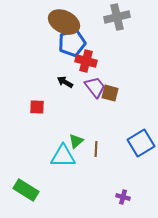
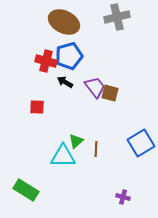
blue pentagon: moved 3 px left, 13 px down
red cross: moved 40 px left
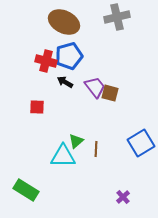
purple cross: rotated 32 degrees clockwise
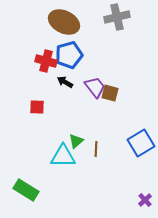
blue pentagon: moved 1 px up
purple cross: moved 22 px right, 3 px down
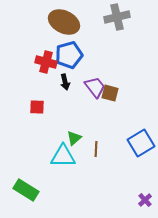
red cross: moved 1 px down
black arrow: rotated 133 degrees counterclockwise
green triangle: moved 2 px left, 3 px up
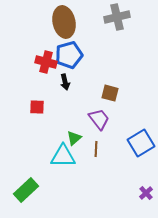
brown ellipse: rotated 52 degrees clockwise
purple trapezoid: moved 4 px right, 32 px down
green rectangle: rotated 75 degrees counterclockwise
purple cross: moved 1 px right, 7 px up
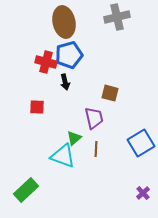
purple trapezoid: moved 5 px left, 1 px up; rotated 25 degrees clockwise
cyan triangle: rotated 20 degrees clockwise
purple cross: moved 3 px left
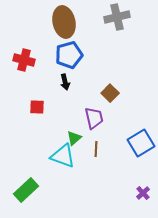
red cross: moved 22 px left, 2 px up
brown square: rotated 30 degrees clockwise
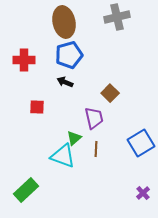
red cross: rotated 15 degrees counterclockwise
black arrow: rotated 126 degrees clockwise
